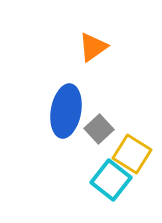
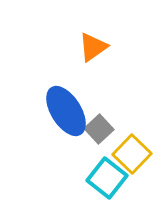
blue ellipse: rotated 42 degrees counterclockwise
yellow square: rotated 12 degrees clockwise
cyan square: moved 4 px left, 2 px up
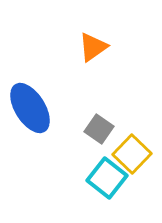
blue ellipse: moved 36 px left, 3 px up
gray square: rotated 12 degrees counterclockwise
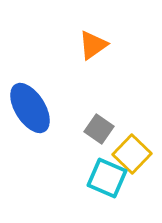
orange triangle: moved 2 px up
cyan square: rotated 15 degrees counterclockwise
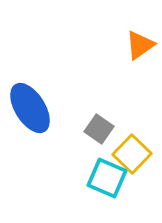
orange triangle: moved 47 px right
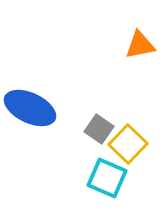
orange triangle: rotated 24 degrees clockwise
blue ellipse: rotated 33 degrees counterclockwise
yellow square: moved 4 px left, 10 px up
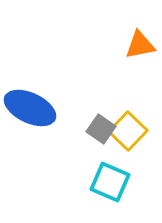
gray square: moved 2 px right
yellow square: moved 13 px up
cyan square: moved 3 px right, 4 px down
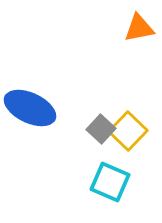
orange triangle: moved 1 px left, 17 px up
gray square: rotated 8 degrees clockwise
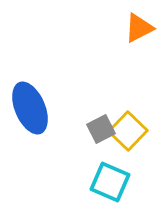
orange triangle: rotated 16 degrees counterclockwise
blue ellipse: rotated 42 degrees clockwise
gray square: rotated 20 degrees clockwise
